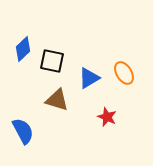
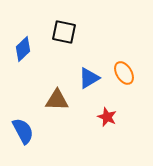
black square: moved 12 px right, 29 px up
brown triangle: rotated 15 degrees counterclockwise
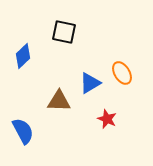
blue diamond: moved 7 px down
orange ellipse: moved 2 px left
blue triangle: moved 1 px right, 5 px down
brown triangle: moved 2 px right, 1 px down
red star: moved 2 px down
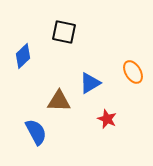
orange ellipse: moved 11 px right, 1 px up
blue semicircle: moved 13 px right, 1 px down
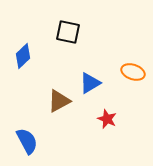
black square: moved 4 px right
orange ellipse: rotated 40 degrees counterclockwise
brown triangle: rotated 30 degrees counterclockwise
blue semicircle: moved 9 px left, 9 px down
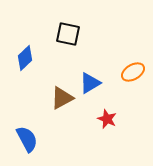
black square: moved 2 px down
blue diamond: moved 2 px right, 2 px down
orange ellipse: rotated 50 degrees counterclockwise
brown triangle: moved 3 px right, 3 px up
blue semicircle: moved 2 px up
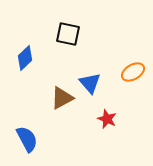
blue triangle: rotated 40 degrees counterclockwise
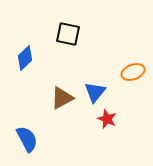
orange ellipse: rotated 10 degrees clockwise
blue triangle: moved 5 px right, 9 px down; rotated 20 degrees clockwise
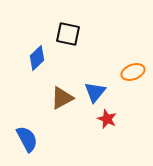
blue diamond: moved 12 px right
